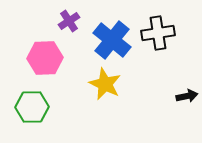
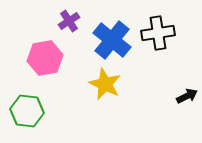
pink hexagon: rotated 8 degrees counterclockwise
black arrow: rotated 15 degrees counterclockwise
green hexagon: moved 5 px left, 4 px down; rotated 8 degrees clockwise
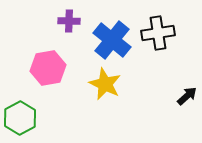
purple cross: rotated 35 degrees clockwise
pink hexagon: moved 3 px right, 10 px down
black arrow: rotated 15 degrees counterclockwise
green hexagon: moved 7 px left, 7 px down; rotated 24 degrees clockwise
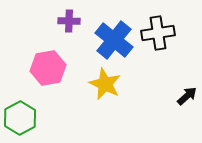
blue cross: moved 2 px right
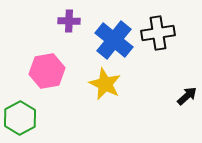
pink hexagon: moved 1 px left, 3 px down
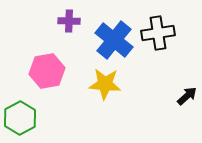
yellow star: rotated 20 degrees counterclockwise
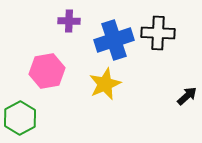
black cross: rotated 12 degrees clockwise
blue cross: rotated 33 degrees clockwise
yellow star: rotated 28 degrees counterclockwise
